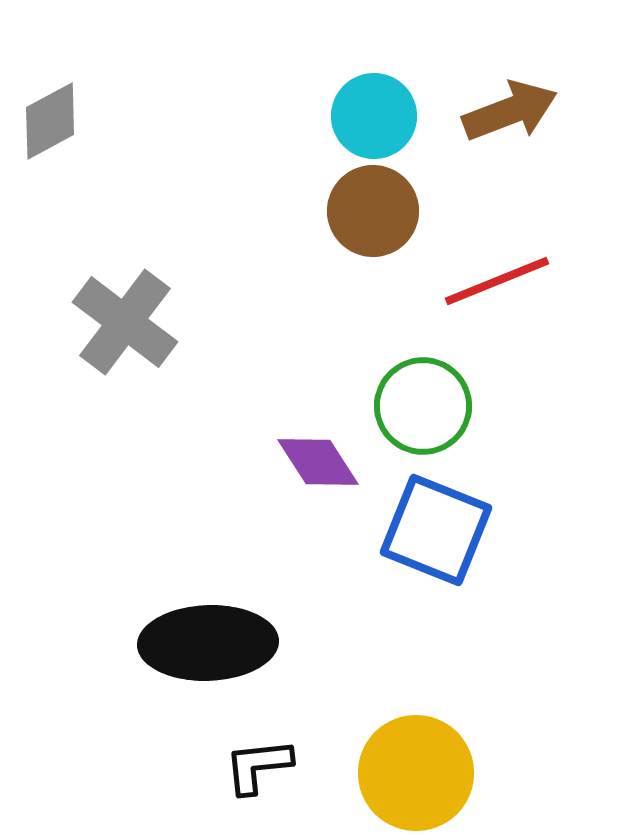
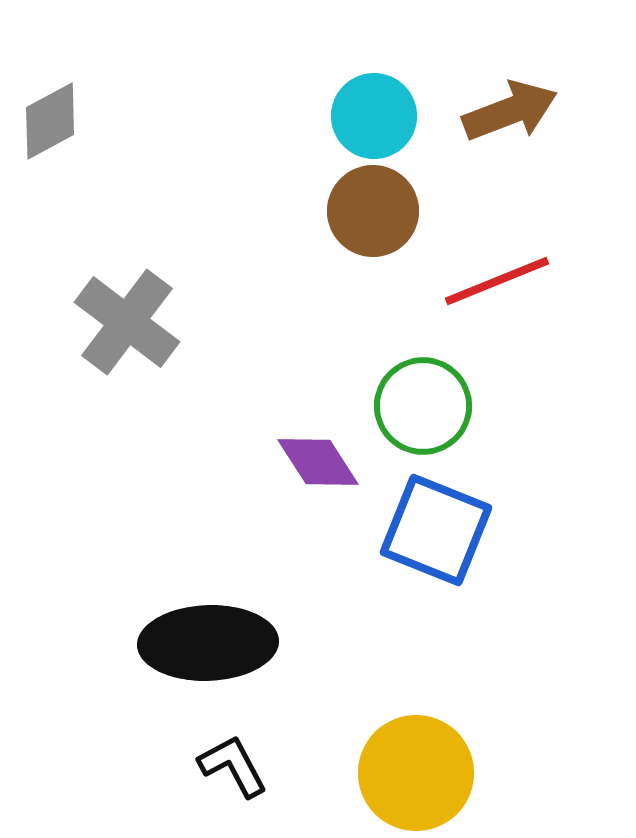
gray cross: moved 2 px right
black L-shape: moved 25 px left; rotated 68 degrees clockwise
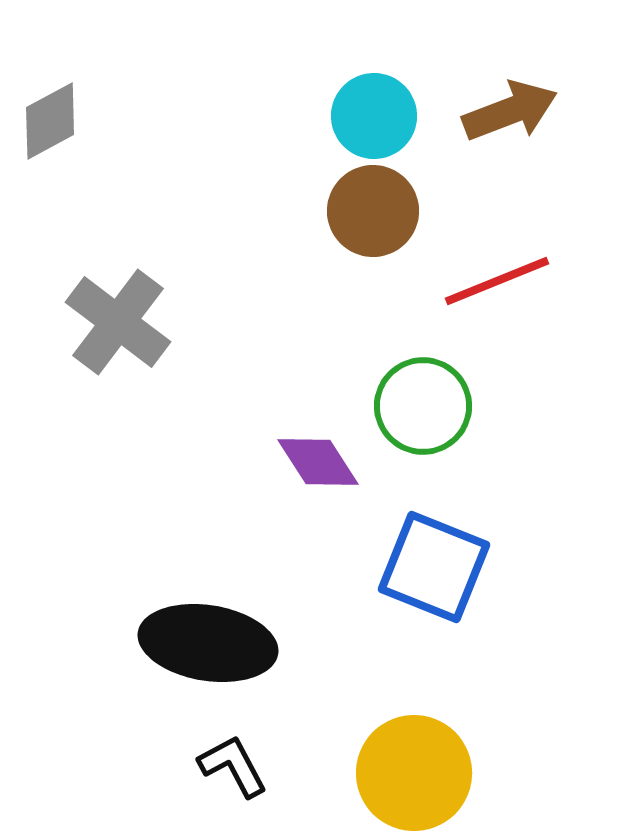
gray cross: moved 9 px left
blue square: moved 2 px left, 37 px down
black ellipse: rotated 11 degrees clockwise
yellow circle: moved 2 px left
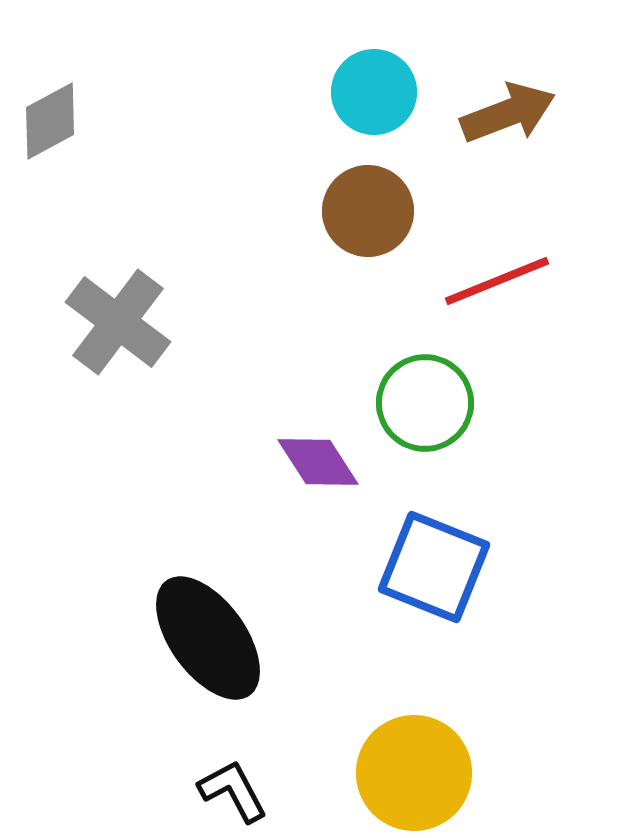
brown arrow: moved 2 px left, 2 px down
cyan circle: moved 24 px up
brown circle: moved 5 px left
green circle: moved 2 px right, 3 px up
black ellipse: moved 5 px up; rotated 45 degrees clockwise
black L-shape: moved 25 px down
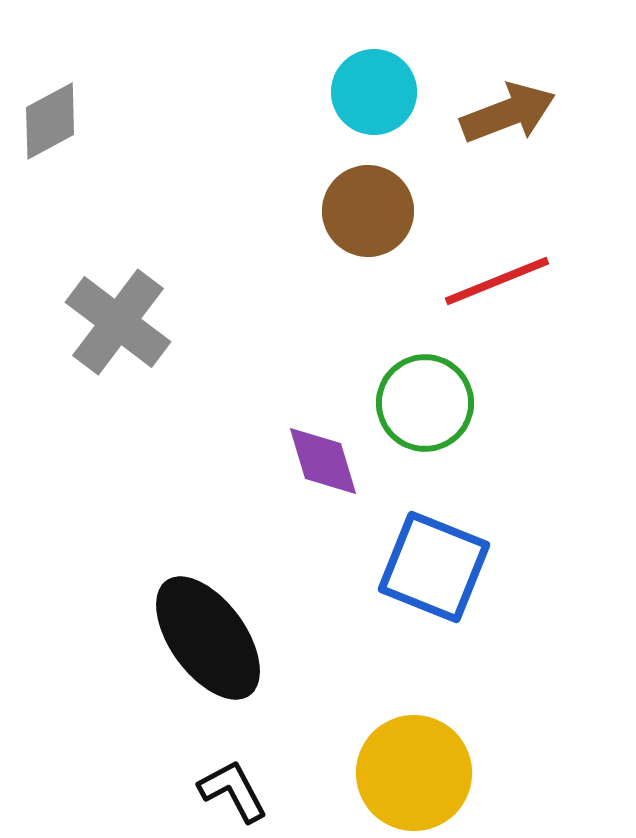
purple diamond: moved 5 px right, 1 px up; rotated 16 degrees clockwise
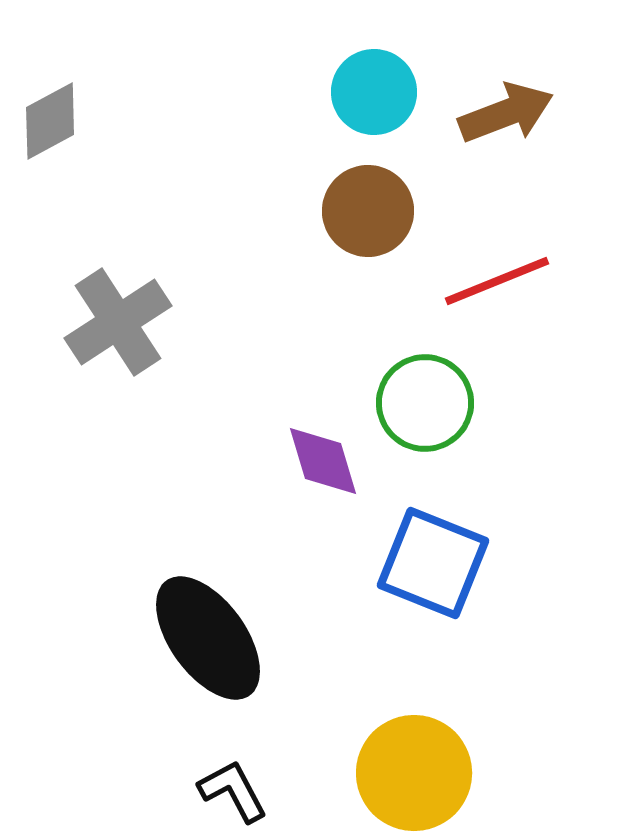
brown arrow: moved 2 px left
gray cross: rotated 20 degrees clockwise
blue square: moved 1 px left, 4 px up
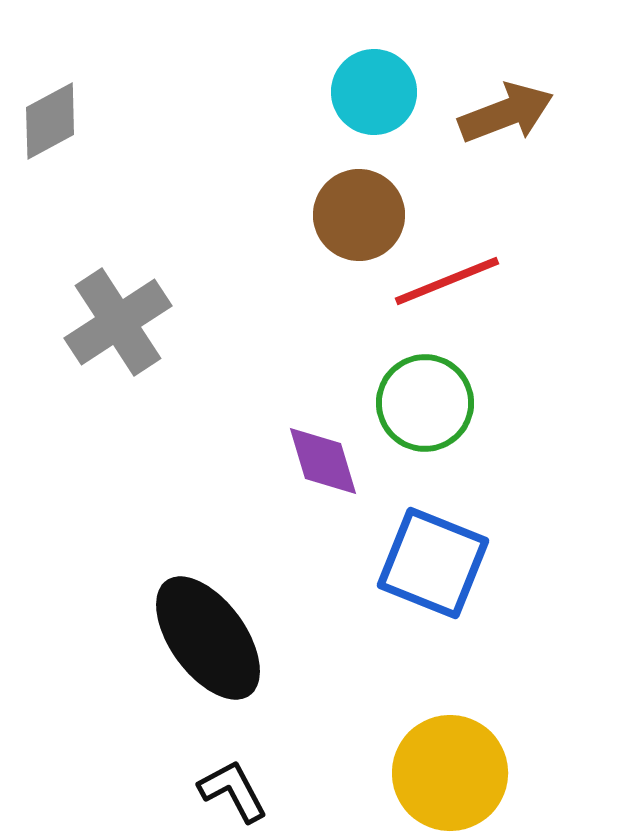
brown circle: moved 9 px left, 4 px down
red line: moved 50 px left
yellow circle: moved 36 px right
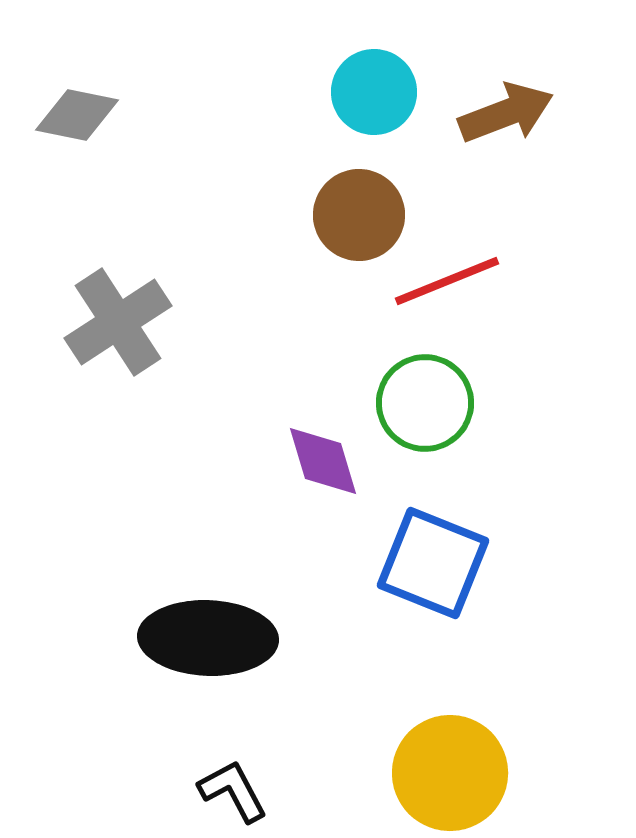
gray diamond: moved 27 px right, 6 px up; rotated 40 degrees clockwise
black ellipse: rotated 52 degrees counterclockwise
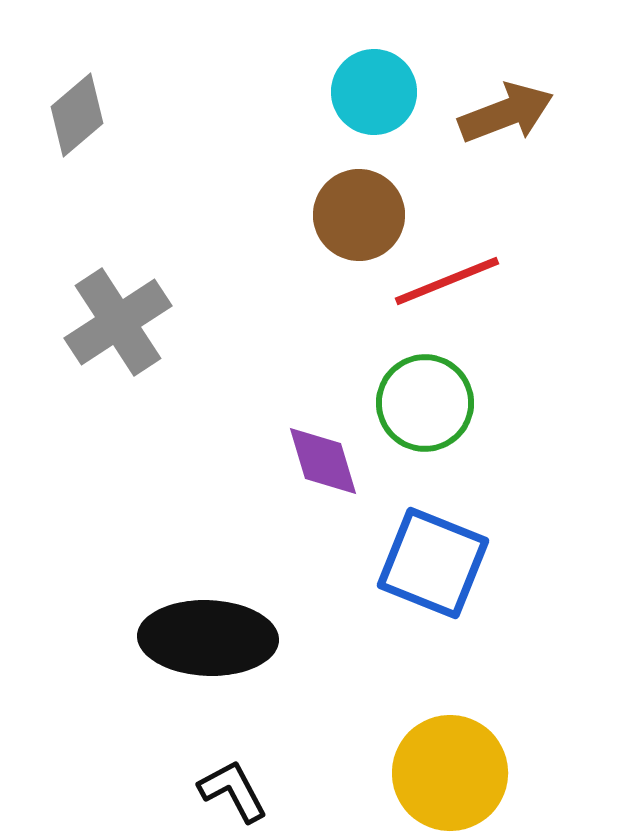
gray diamond: rotated 52 degrees counterclockwise
